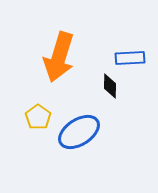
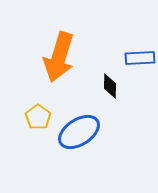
blue rectangle: moved 10 px right
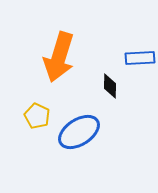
yellow pentagon: moved 1 px left, 1 px up; rotated 10 degrees counterclockwise
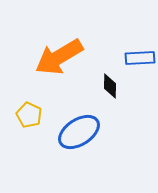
orange arrow: rotated 42 degrees clockwise
yellow pentagon: moved 8 px left, 1 px up
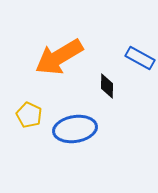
blue rectangle: rotated 32 degrees clockwise
black diamond: moved 3 px left
blue ellipse: moved 4 px left, 3 px up; rotated 24 degrees clockwise
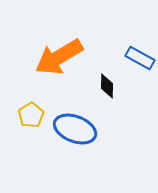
yellow pentagon: moved 2 px right; rotated 15 degrees clockwise
blue ellipse: rotated 30 degrees clockwise
